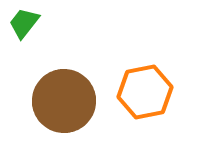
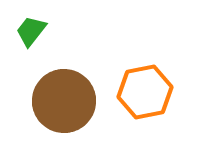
green trapezoid: moved 7 px right, 8 px down
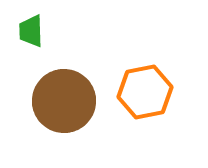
green trapezoid: rotated 40 degrees counterclockwise
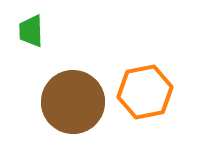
brown circle: moved 9 px right, 1 px down
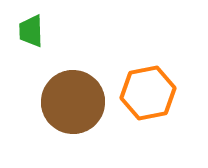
orange hexagon: moved 3 px right, 1 px down
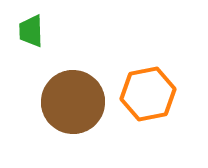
orange hexagon: moved 1 px down
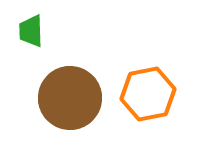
brown circle: moved 3 px left, 4 px up
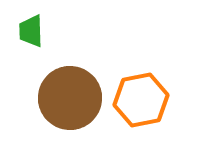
orange hexagon: moved 7 px left, 6 px down
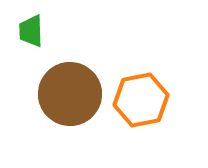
brown circle: moved 4 px up
